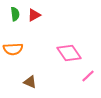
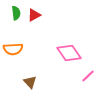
green semicircle: moved 1 px right, 1 px up
brown triangle: rotated 24 degrees clockwise
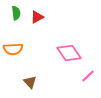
red triangle: moved 3 px right, 2 px down
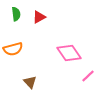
green semicircle: moved 1 px down
red triangle: moved 2 px right
orange semicircle: rotated 12 degrees counterclockwise
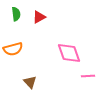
pink diamond: rotated 15 degrees clockwise
pink line: rotated 40 degrees clockwise
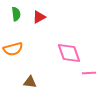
pink line: moved 1 px right, 3 px up
brown triangle: rotated 40 degrees counterclockwise
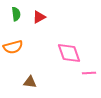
orange semicircle: moved 2 px up
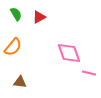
green semicircle: rotated 24 degrees counterclockwise
orange semicircle: rotated 36 degrees counterclockwise
pink line: rotated 16 degrees clockwise
brown triangle: moved 10 px left
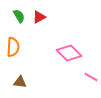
green semicircle: moved 3 px right, 2 px down
orange semicircle: rotated 36 degrees counterclockwise
pink diamond: rotated 25 degrees counterclockwise
pink line: moved 2 px right, 4 px down; rotated 16 degrees clockwise
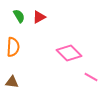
brown triangle: moved 8 px left
